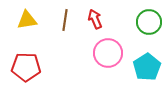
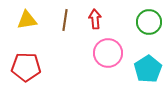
red arrow: rotated 18 degrees clockwise
cyan pentagon: moved 1 px right, 2 px down
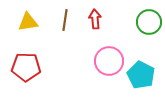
yellow triangle: moved 1 px right, 2 px down
pink circle: moved 1 px right, 8 px down
cyan pentagon: moved 7 px left, 6 px down; rotated 12 degrees counterclockwise
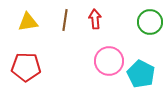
green circle: moved 1 px right
cyan pentagon: moved 1 px up
